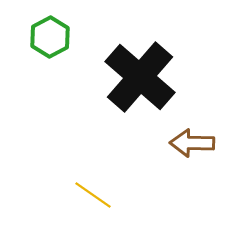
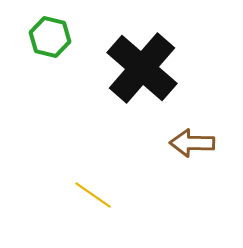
green hexagon: rotated 18 degrees counterclockwise
black cross: moved 2 px right, 9 px up
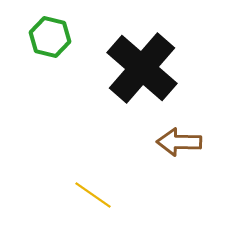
brown arrow: moved 13 px left, 1 px up
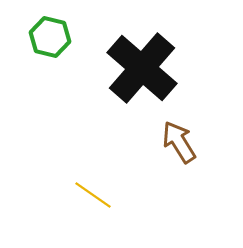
brown arrow: rotated 57 degrees clockwise
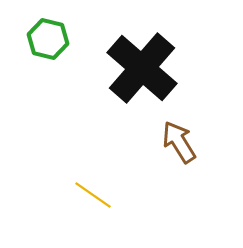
green hexagon: moved 2 px left, 2 px down
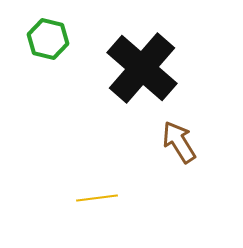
yellow line: moved 4 px right, 3 px down; rotated 42 degrees counterclockwise
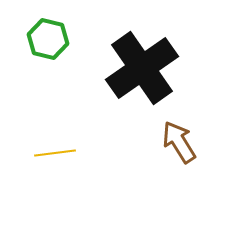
black cross: rotated 14 degrees clockwise
yellow line: moved 42 px left, 45 px up
